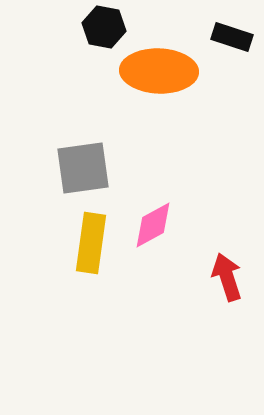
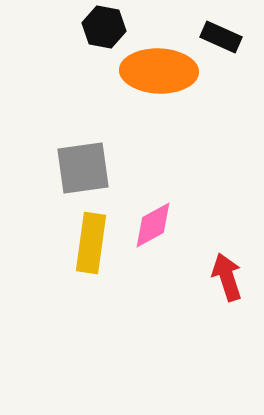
black rectangle: moved 11 px left; rotated 6 degrees clockwise
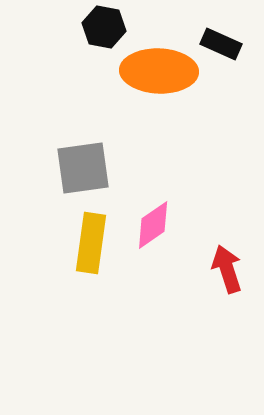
black rectangle: moved 7 px down
pink diamond: rotated 6 degrees counterclockwise
red arrow: moved 8 px up
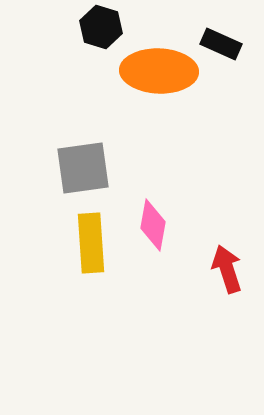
black hexagon: moved 3 px left; rotated 6 degrees clockwise
pink diamond: rotated 45 degrees counterclockwise
yellow rectangle: rotated 12 degrees counterclockwise
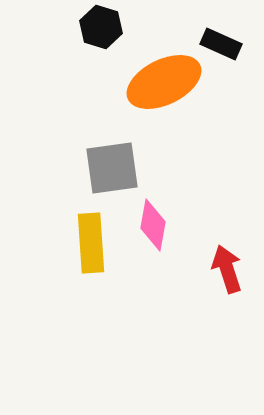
orange ellipse: moved 5 px right, 11 px down; rotated 28 degrees counterclockwise
gray square: moved 29 px right
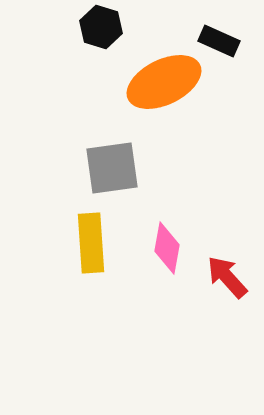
black rectangle: moved 2 px left, 3 px up
pink diamond: moved 14 px right, 23 px down
red arrow: moved 8 px down; rotated 24 degrees counterclockwise
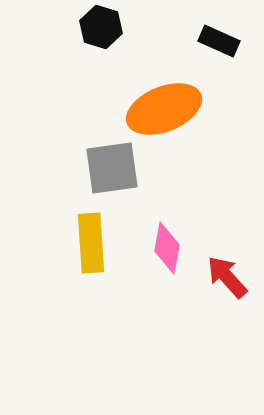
orange ellipse: moved 27 px down; rotated 4 degrees clockwise
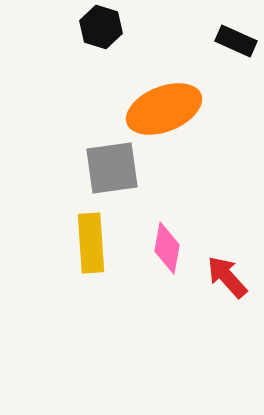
black rectangle: moved 17 px right
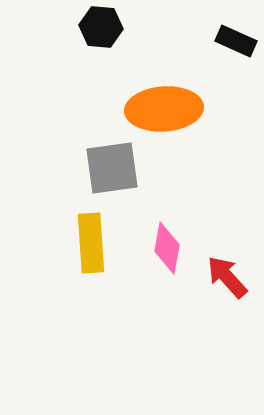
black hexagon: rotated 12 degrees counterclockwise
orange ellipse: rotated 18 degrees clockwise
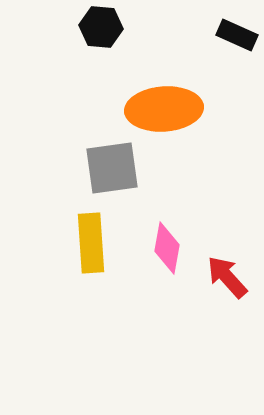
black rectangle: moved 1 px right, 6 px up
